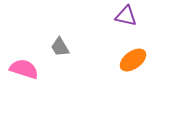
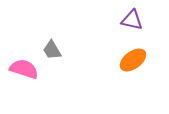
purple triangle: moved 6 px right, 4 px down
gray trapezoid: moved 8 px left, 3 px down
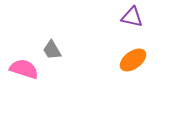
purple triangle: moved 3 px up
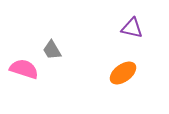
purple triangle: moved 11 px down
orange ellipse: moved 10 px left, 13 px down
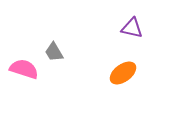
gray trapezoid: moved 2 px right, 2 px down
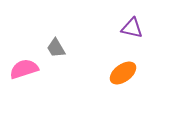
gray trapezoid: moved 2 px right, 4 px up
pink semicircle: rotated 36 degrees counterclockwise
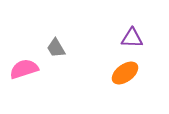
purple triangle: moved 10 px down; rotated 10 degrees counterclockwise
orange ellipse: moved 2 px right
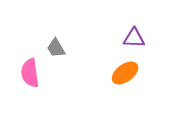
purple triangle: moved 2 px right
pink semicircle: moved 6 px right, 4 px down; rotated 80 degrees counterclockwise
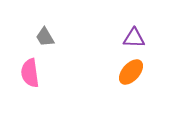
gray trapezoid: moved 11 px left, 11 px up
orange ellipse: moved 6 px right, 1 px up; rotated 12 degrees counterclockwise
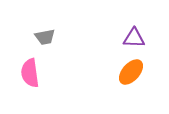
gray trapezoid: rotated 70 degrees counterclockwise
